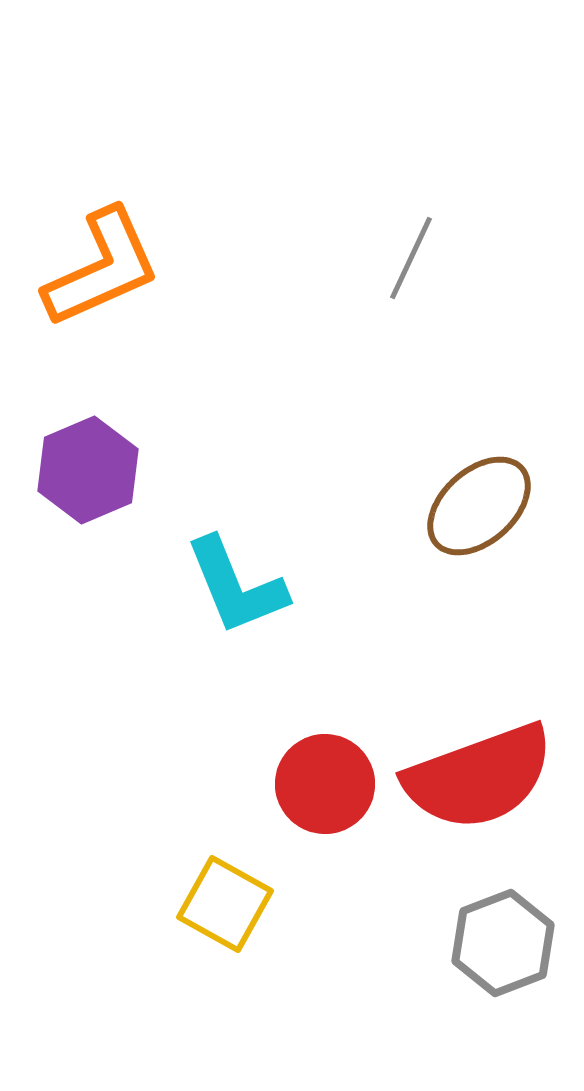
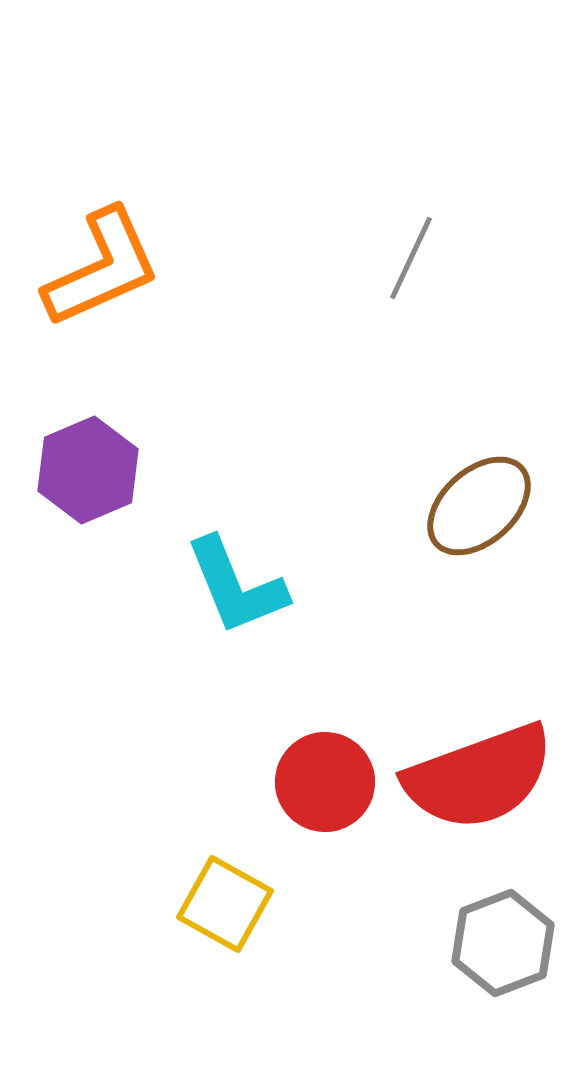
red circle: moved 2 px up
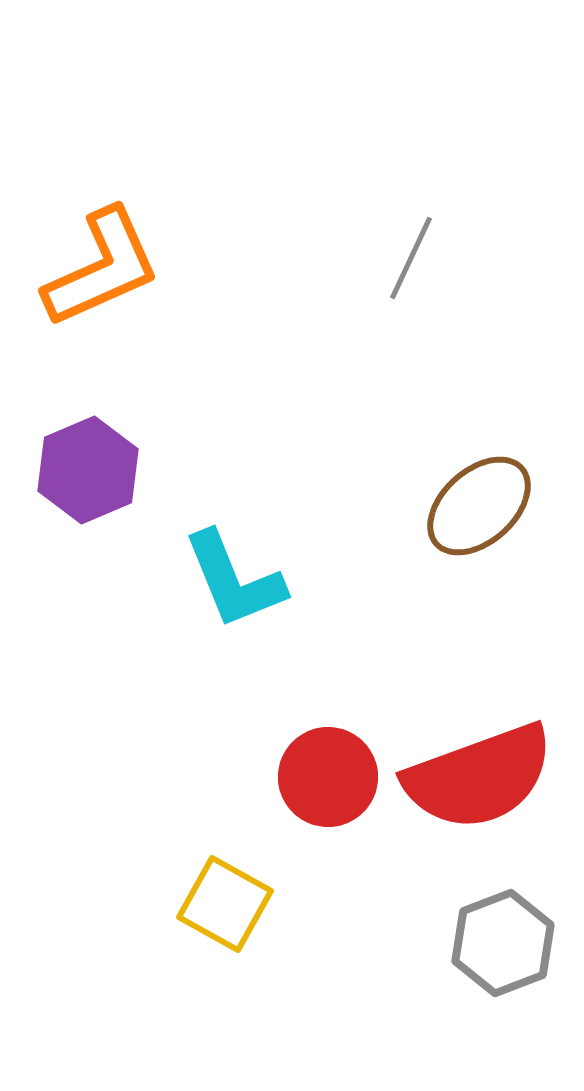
cyan L-shape: moved 2 px left, 6 px up
red circle: moved 3 px right, 5 px up
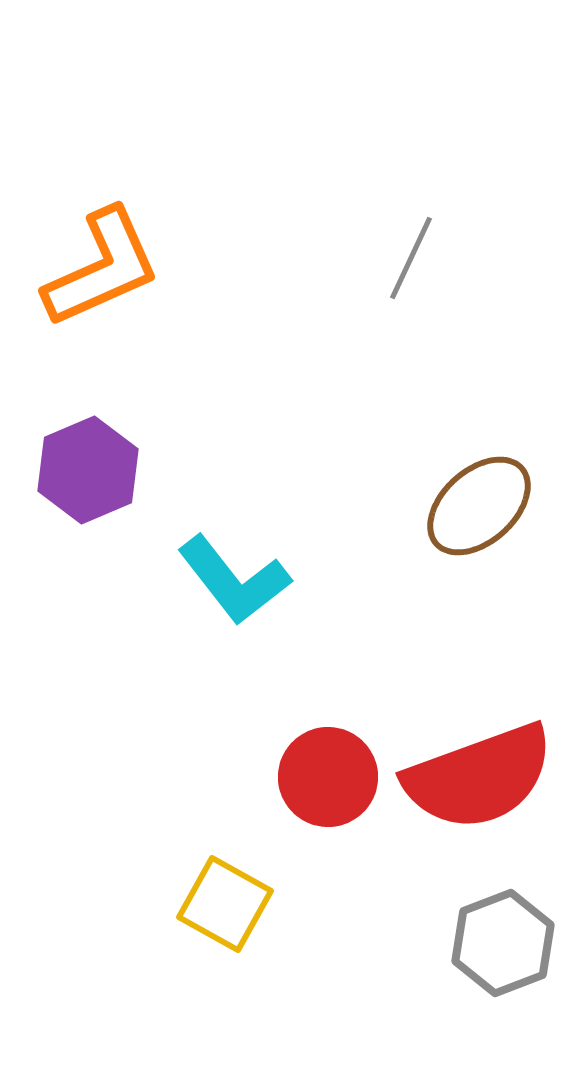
cyan L-shape: rotated 16 degrees counterclockwise
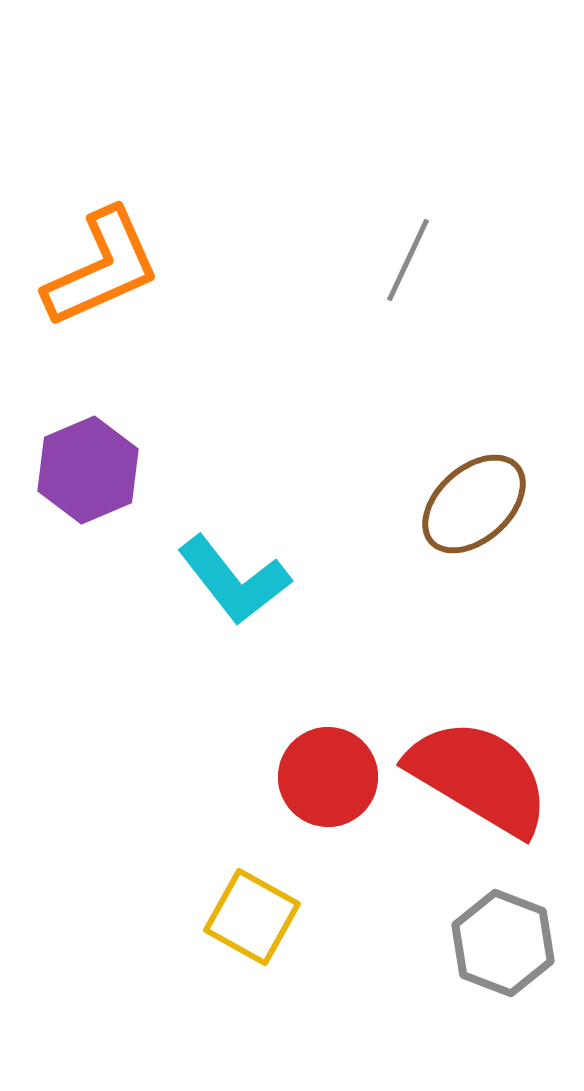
gray line: moved 3 px left, 2 px down
brown ellipse: moved 5 px left, 2 px up
red semicircle: rotated 129 degrees counterclockwise
yellow square: moved 27 px right, 13 px down
gray hexagon: rotated 18 degrees counterclockwise
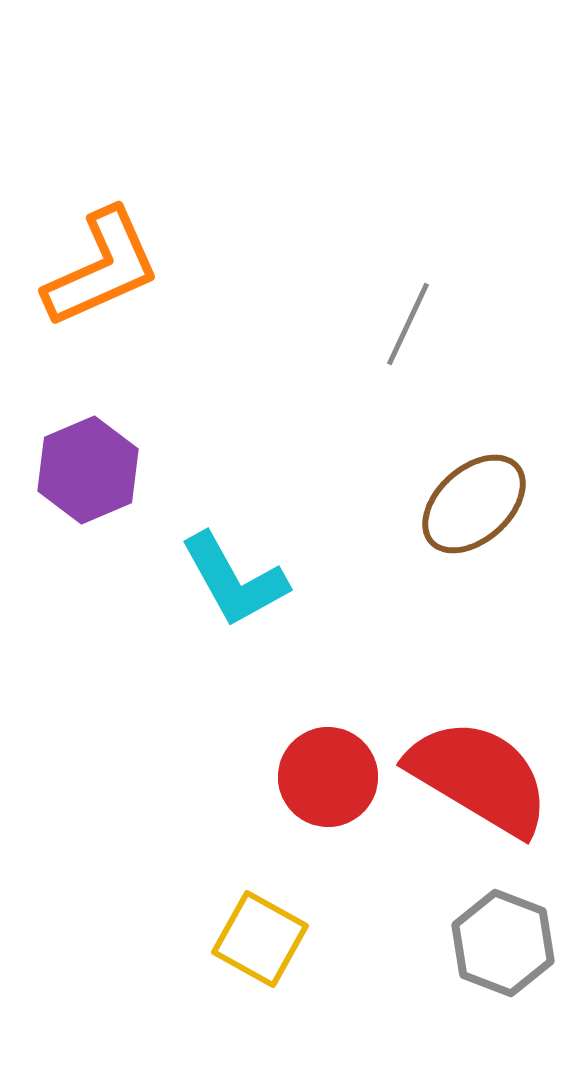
gray line: moved 64 px down
cyan L-shape: rotated 9 degrees clockwise
yellow square: moved 8 px right, 22 px down
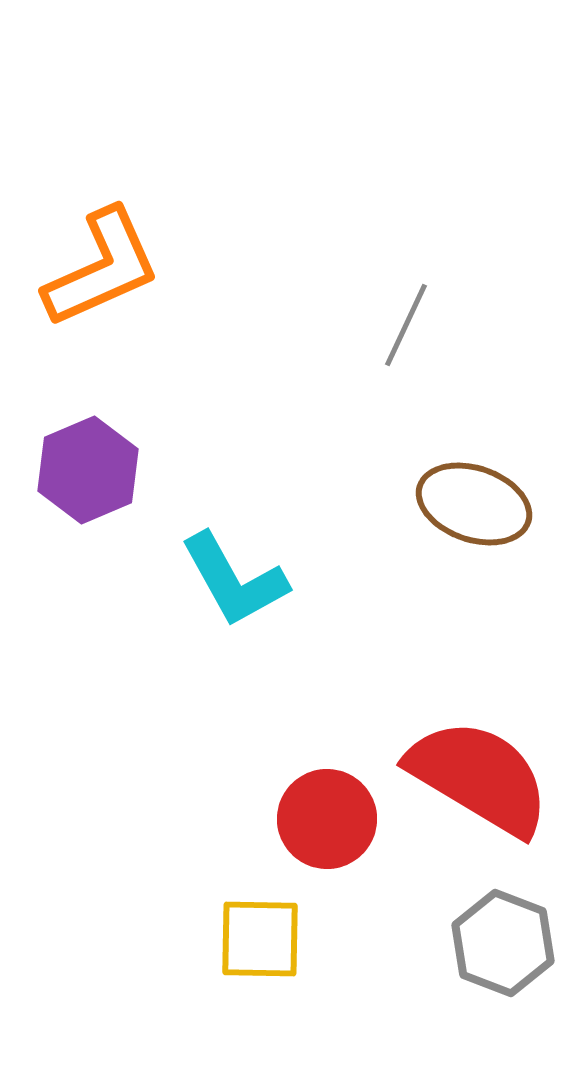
gray line: moved 2 px left, 1 px down
brown ellipse: rotated 61 degrees clockwise
red circle: moved 1 px left, 42 px down
yellow square: rotated 28 degrees counterclockwise
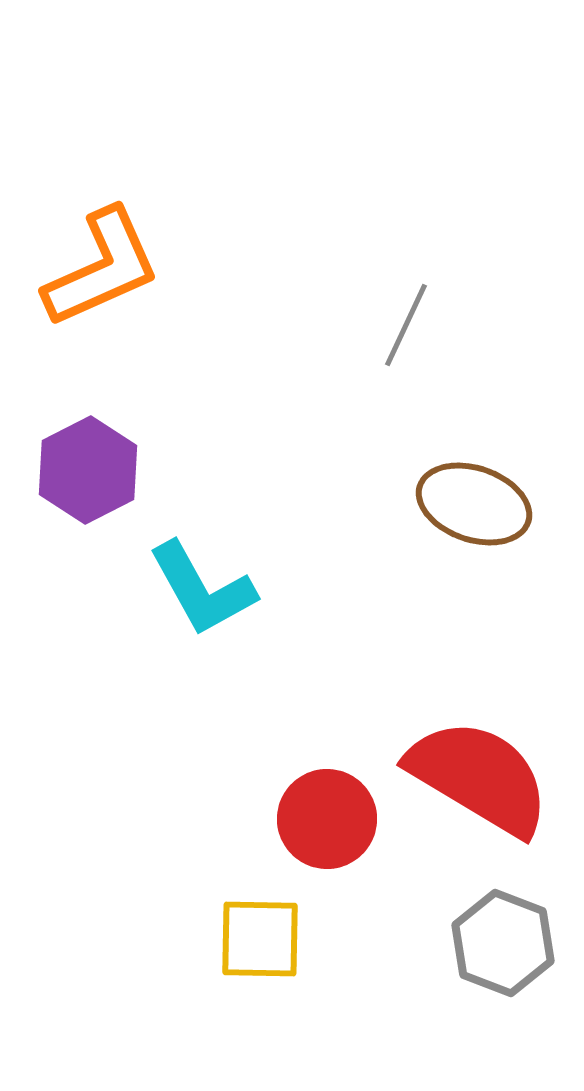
purple hexagon: rotated 4 degrees counterclockwise
cyan L-shape: moved 32 px left, 9 px down
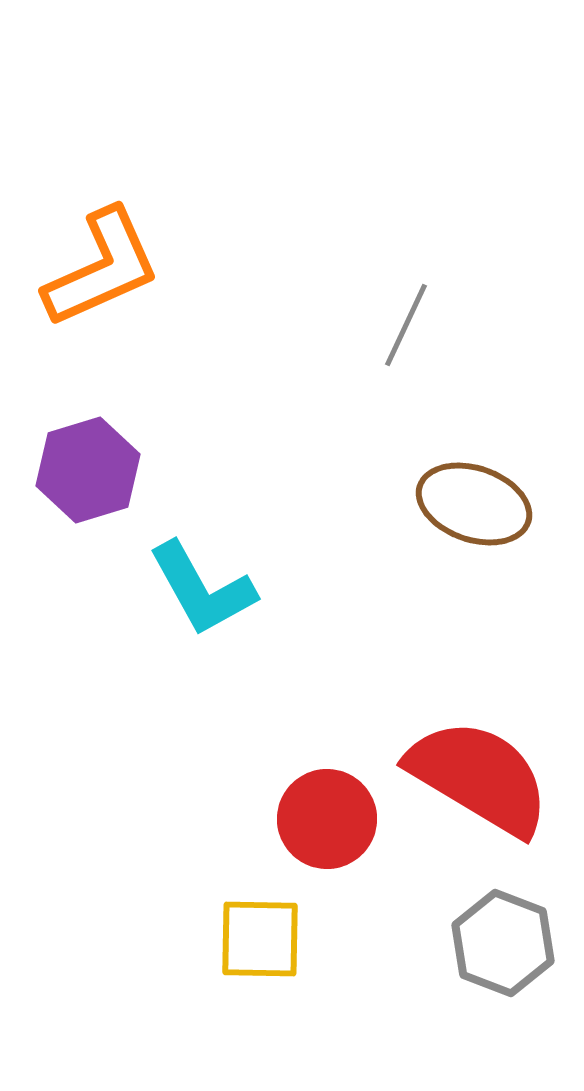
purple hexagon: rotated 10 degrees clockwise
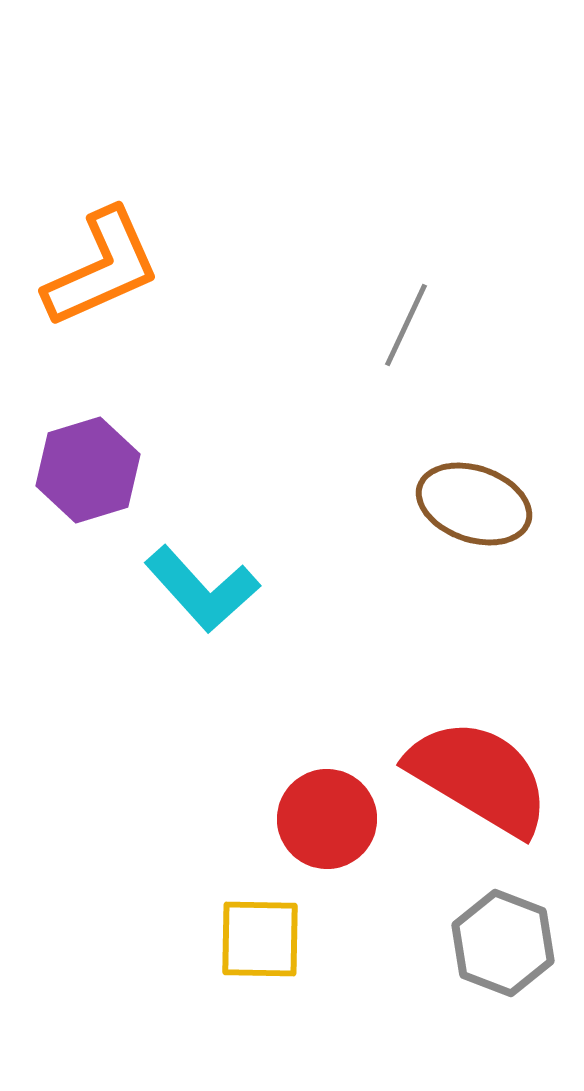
cyan L-shape: rotated 13 degrees counterclockwise
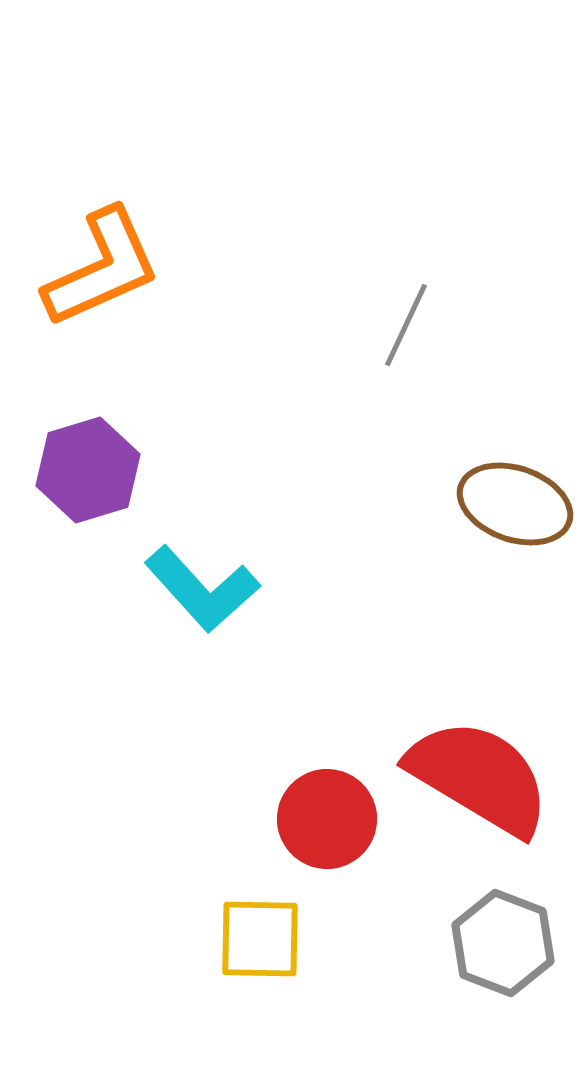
brown ellipse: moved 41 px right
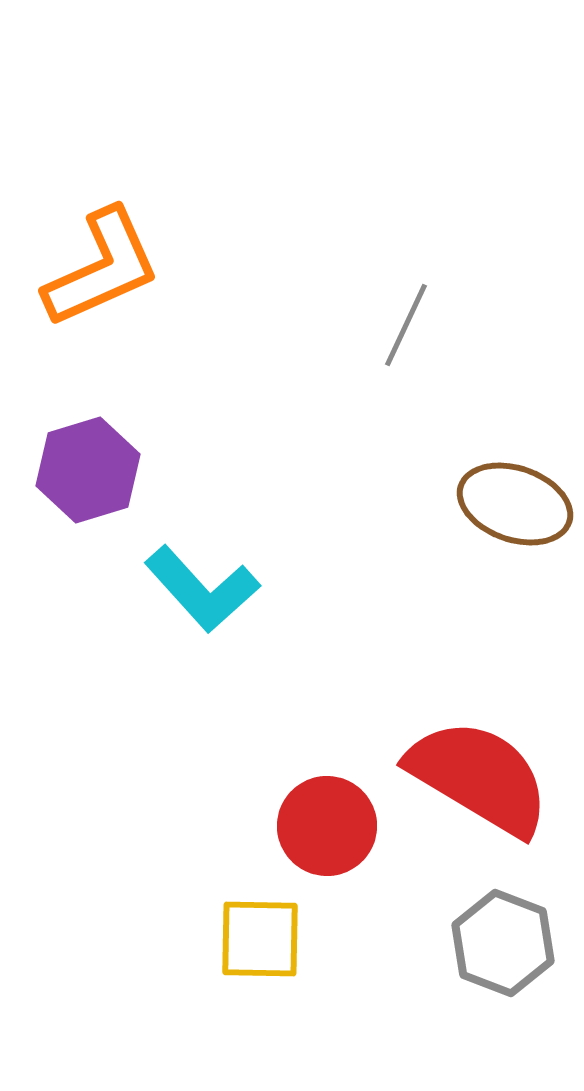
red circle: moved 7 px down
